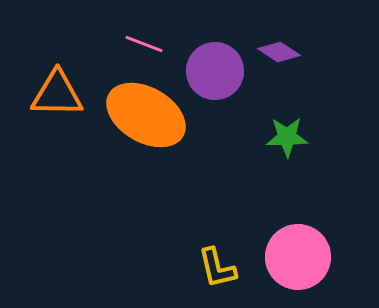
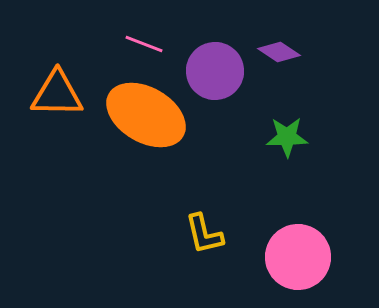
yellow L-shape: moved 13 px left, 34 px up
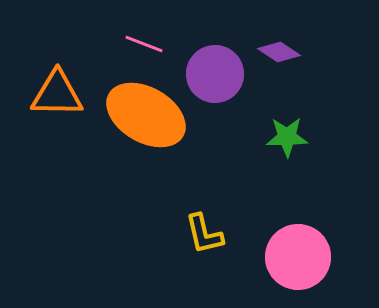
purple circle: moved 3 px down
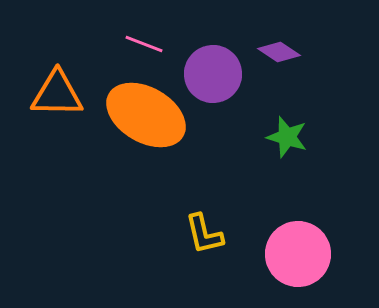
purple circle: moved 2 px left
green star: rotated 18 degrees clockwise
pink circle: moved 3 px up
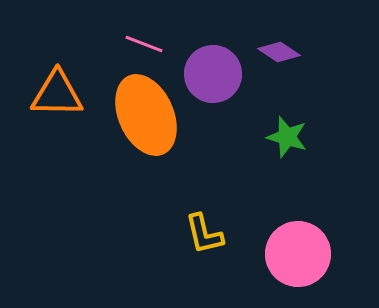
orange ellipse: rotated 36 degrees clockwise
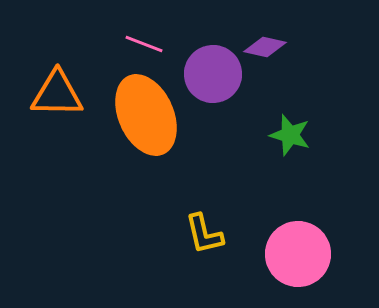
purple diamond: moved 14 px left, 5 px up; rotated 21 degrees counterclockwise
green star: moved 3 px right, 2 px up
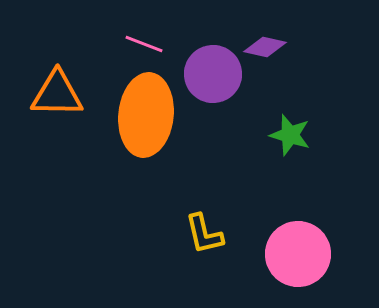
orange ellipse: rotated 30 degrees clockwise
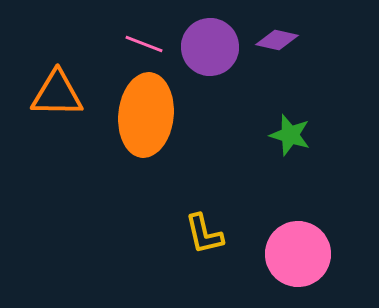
purple diamond: moved 12 px right, 7 px up
purple circle: moved 3 px left, 27 px up
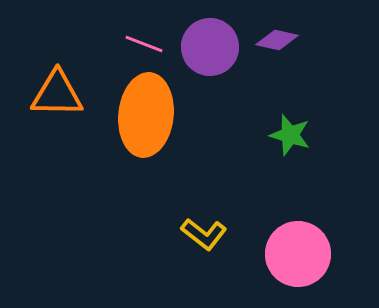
yellow L-shape: rotated 39 degrees counterclockwise
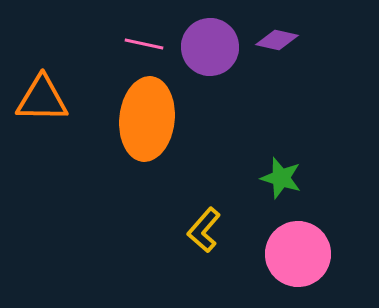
pink line: rotated 9 degrees counterclockwise
orange triangle: moved 15 px left, 5 px down
orange ellipse: moved 1 px right, 4 px down
green star: moved 9 px left, 43 px down
yellow L-shape: moved 4 px up; rotated 93 degrees clockwise
